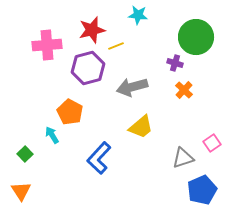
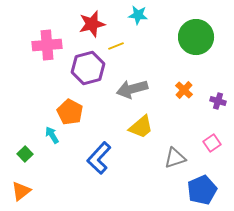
red star: moved 6 px up
purple cross: moved 43 px right, 38 px down
gray arrow: moved 2 px down
gray triangle: moved 8 px left
orange triangle: rotated 25 degrees clockwise
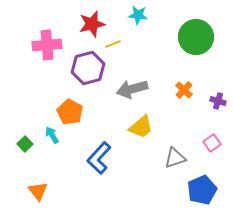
yellow line: moved 3 px left, 2 px up
green square: moved 10 px up
orange triangle: moved 17 px right; rotated 30 degrees counterclockwise
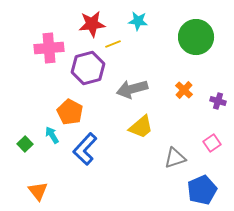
cyan star: moved 6 px down
red star: rotated 8 degrees clockwise
pink cross: moved 2 px right, 3 px down
blue L-shape: moved 14 px left, 9 px up
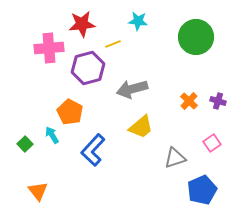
red star: moved 10 px left
orange cross: moved 5 px right, 11 px down
blue L-shape: moved 8 px right, 1 px down
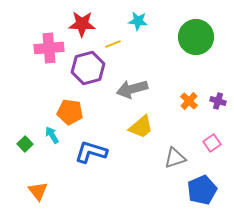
red star: rotated 8 degrees clockwise
orange pentagon: rotated 20 degrees counterclockwise
blue L-shape: moved 2 px left, 2 px down; rotated 64 degrees clockwise
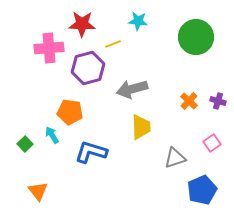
yellow trapezoid: rotated 52 degrees counterclockwise
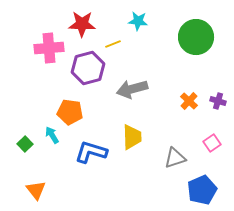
yellow trapezoid: moved 9 px left, 10 px down
orange triangle: moved 2 px left, 1 px up
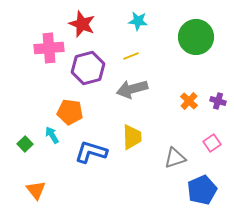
red star: rotated 20 degrees clockwise
yellow line: moved 18 px right, 12 px down
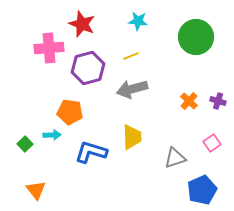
cyan arrow: rotated 120 degrees clockwise
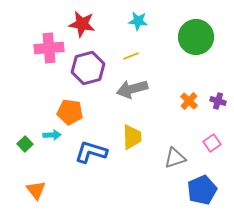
red star: rotated 12 degrees counterclockwise
